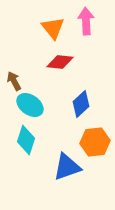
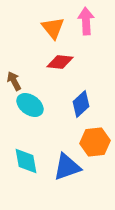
cyan diamond: moved 21 px down; rotated 28 degrees counterclockwise
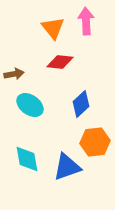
brown arrow: moved 7 px up; rotated 108 degrees clockwise
cyan diamond: moved 1 px right, 2 px up
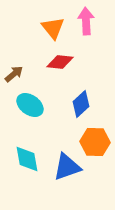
brown arrow: rotated 30 degrees counterclockwise
orange hexagon: rotated 8 degrees clockwise
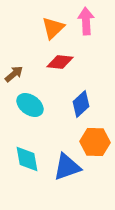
orange triangle: rotated 25 degrees clockwise
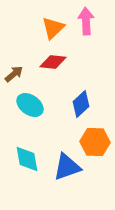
red diamond: moved 7 px left
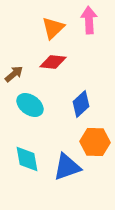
pink arrow: moved 3 px right, 1 px up
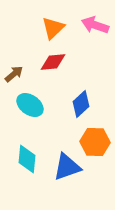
pink arrow: moved 6 px right, 5 px down; rotated 68 degrees counterclockwise
red diamond: rotated 12 degrees counterclockwise
cyan diamond: rotated 16 degrees clockwise
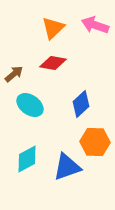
red diamond: moved 1 px down; rotated 16 degrees clockwise
cyan diamond: rotated 56 degrees clockwise
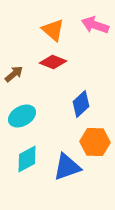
orange triangle: moved 2 px down; rotated 35 degrees counterclockwise
red diamond: moved 1 px up; rotated 12 degrees clockwise
cyan ellipse: moved 8 px left, 11 px down; rotated 64 degrees counterclockwise
